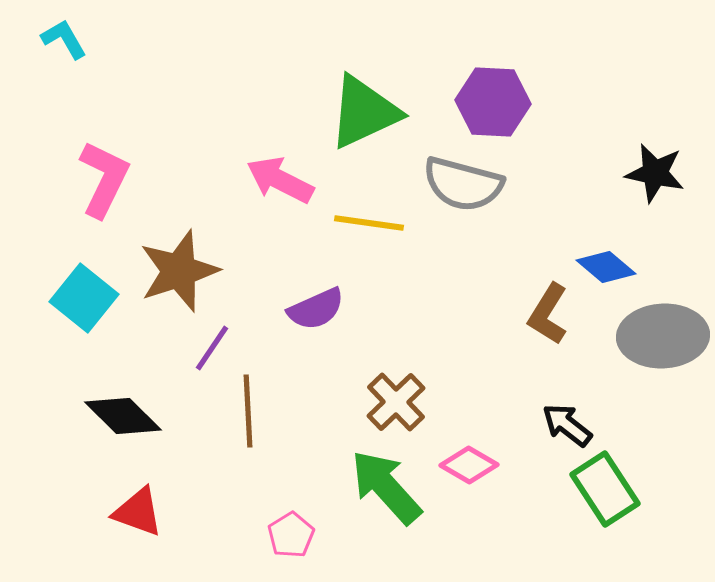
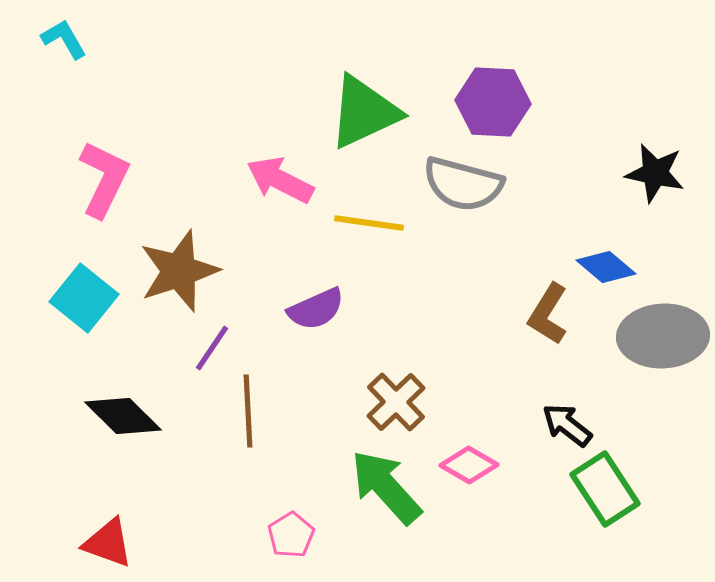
red triangle: moved 30 px left, 31 px down
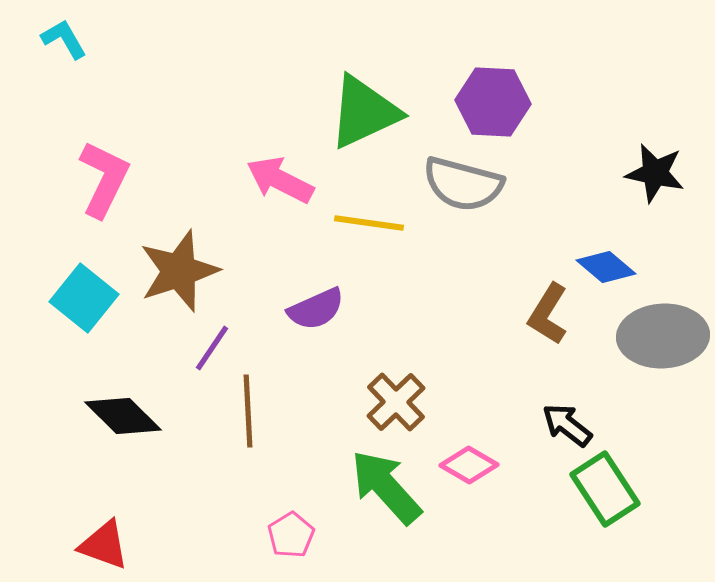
red triangle: moved 4 px left, 2 px down
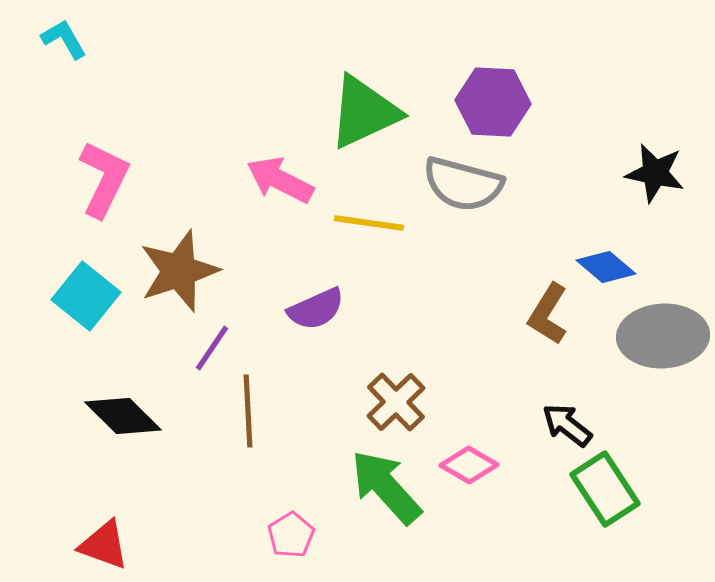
cyan square: moved 2 px right, 2 px up
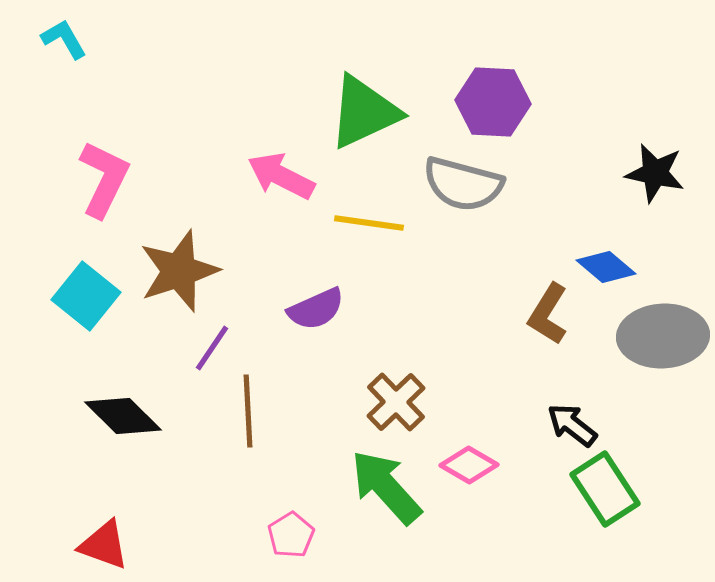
pink arrow: moved 1 px right, 4 px up
black arrow: moved 5 px right
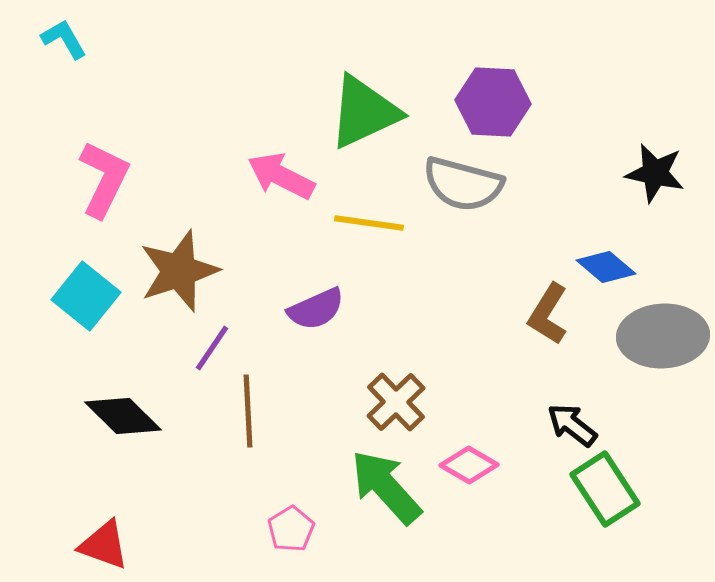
pink pentagon: moved 6 px up
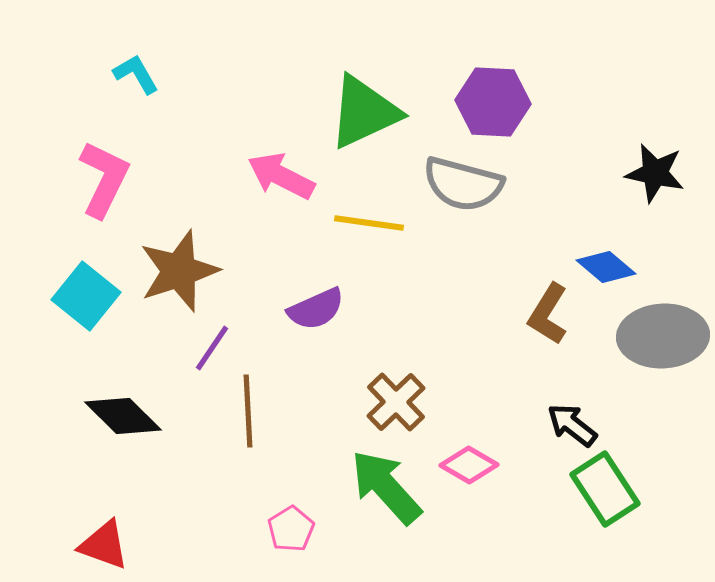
cyan L-shape: moved 72 px right, 35 px down
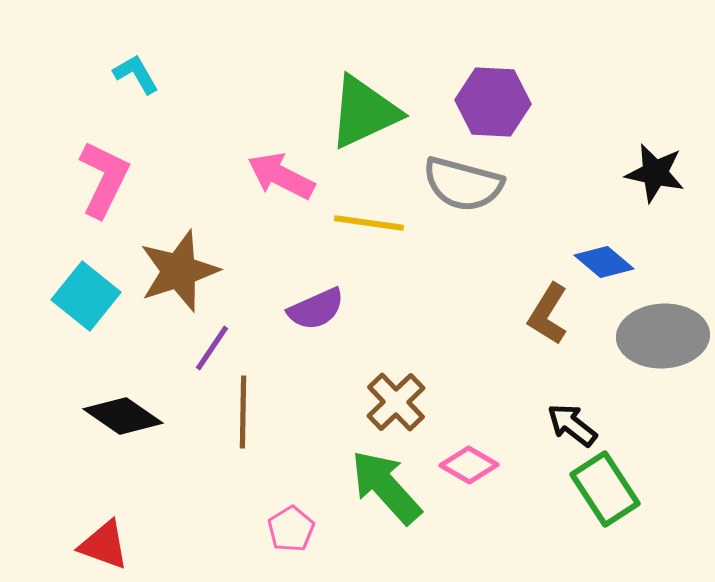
blue diamond: moved 2 px left, 5 px up
brown line: moved 5 px left, 1 px down; rotated 4 degrees clockwise
black diamond: rotated 10 degrees counterclockwise
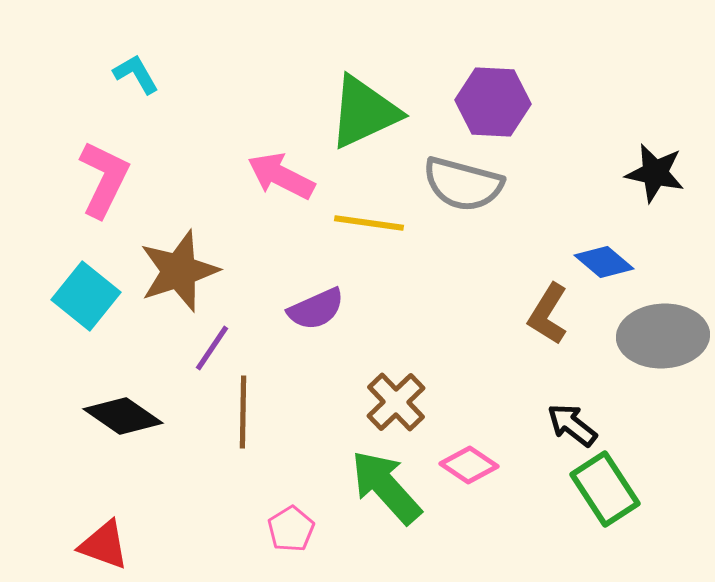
pink diamond: rotated 4 degrees clockwise
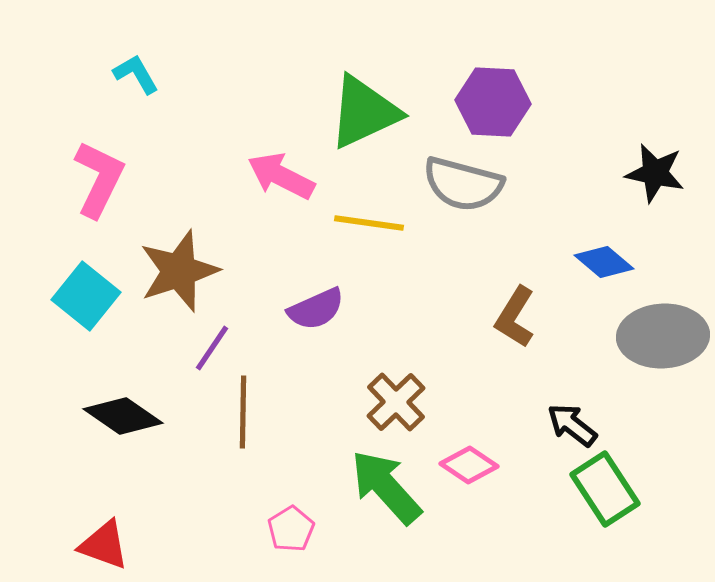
pink L-shape: moved 5 px left
brown L-shape: moved 33 px left, 3 px down
